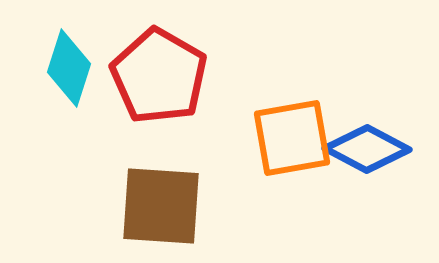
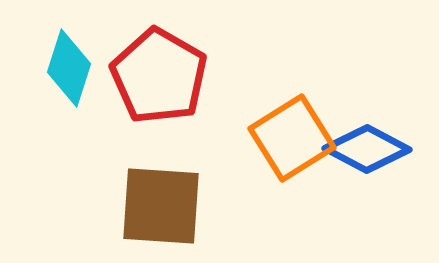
orange square: rotated 22 degrees counterclockwise
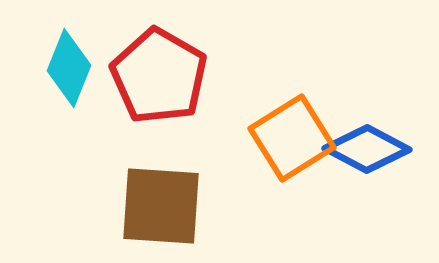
cyan diamond: rotated 4 degrees clockwise
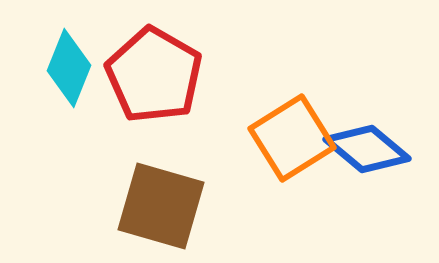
red pentagon: moved 5 px left, 1 px up
blue diamond: rotated 12 degrees clockwise
brown square: rotated 12 degrees clockwise
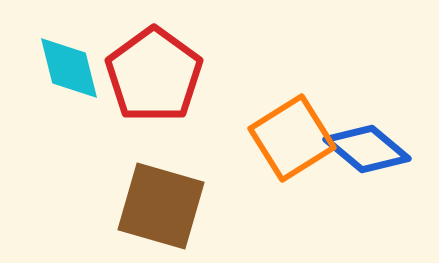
cyan diamond: rotated 36 degrees counterclockwise
red pentagon: rotated 6 degrees clockwise
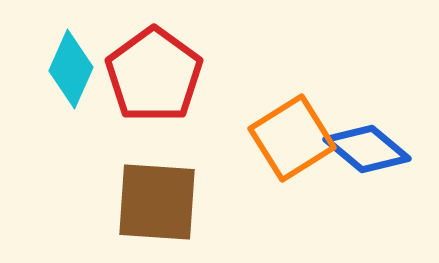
cyan diamond: moved 2 px right, 1 px down; rotated 38 degrees clockwise
brown square: moved 4 px left, 4 px up; rotated 12 degrees counterclockwise
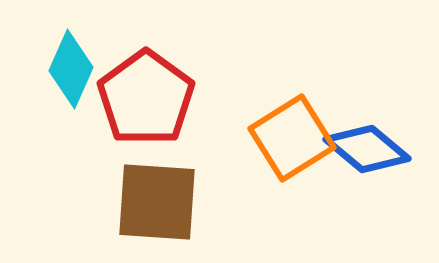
red pentagon: moved 8 px left, 23 px down
